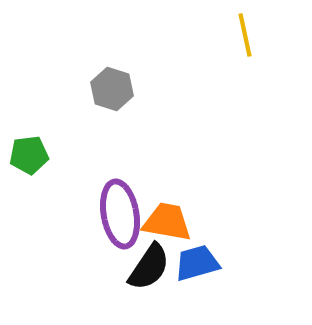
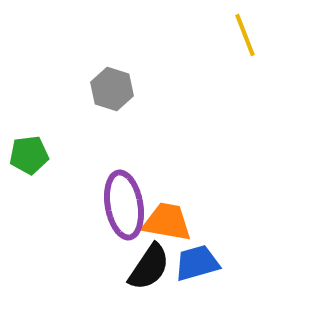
yellow line: rotated 9 degrees counterclockwise
purple ellipse: moved 4 px right, 9 px up
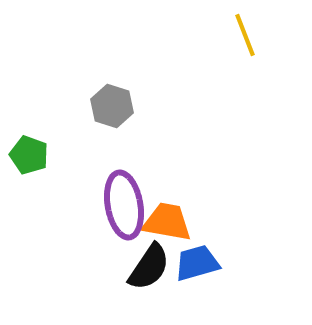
gray hexagon: moved 17 px down
green pentagon: rotated 27 degrees clockwise
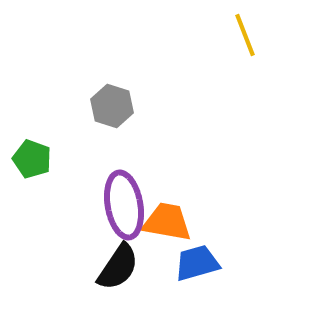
green pentagon: moved 3 px right, 4 px down
black semicircle: moved 31 px left
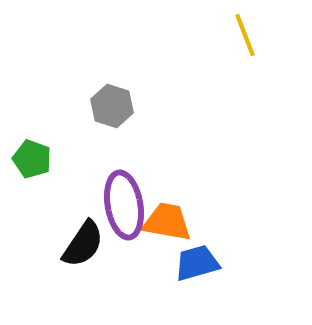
black semicircle: moved 35 px left, 23 px up
